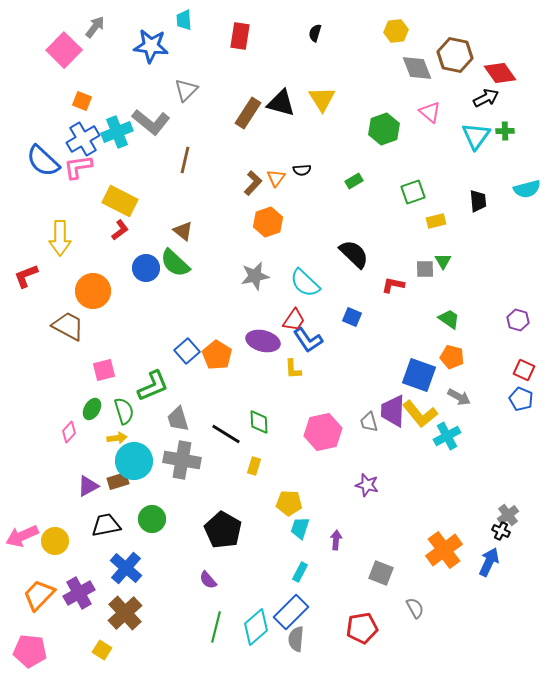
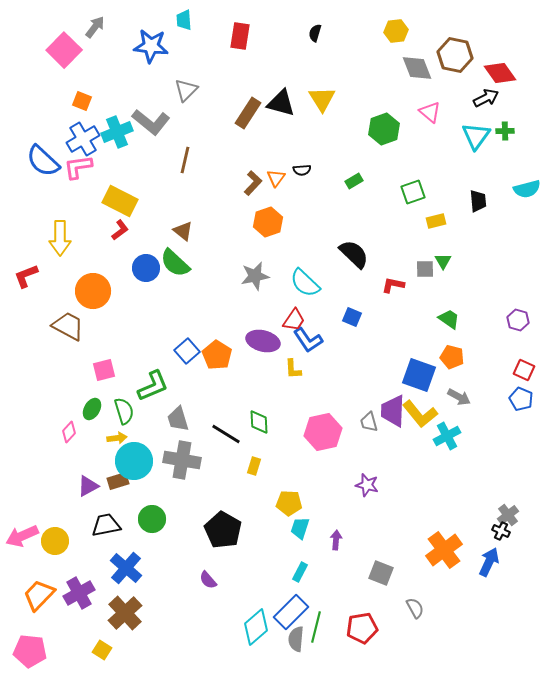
green line at (216, 627): moved 100 px right
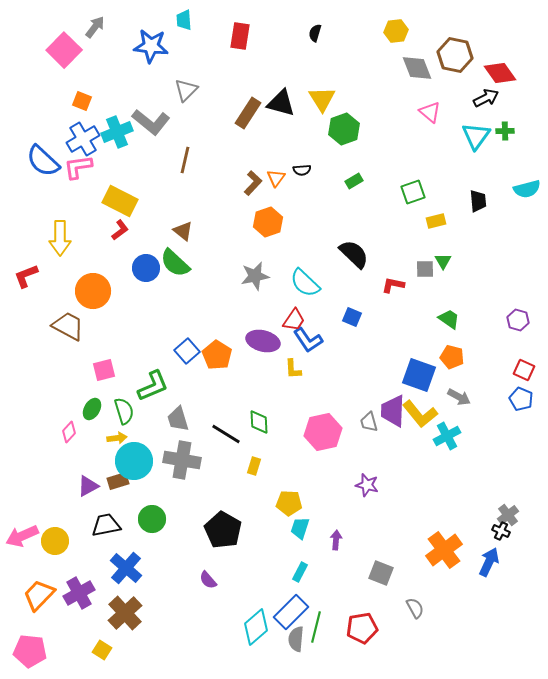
green hexagon at (384, 129): moved 40 px left
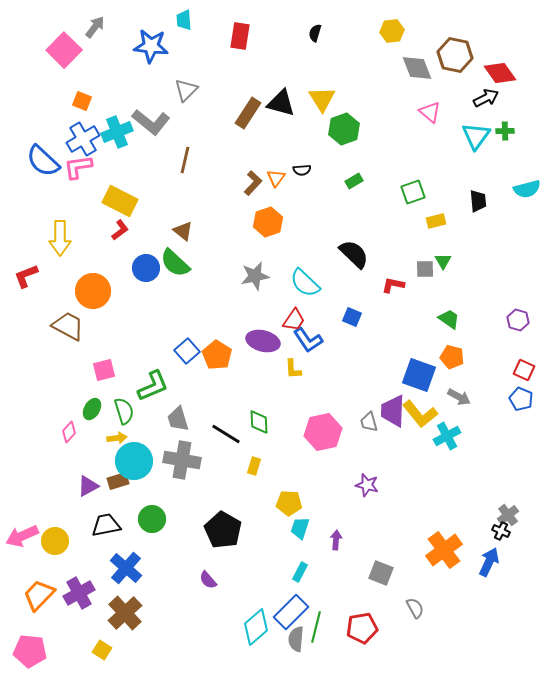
yellow hexagon at (396, 31): moved 4 px left
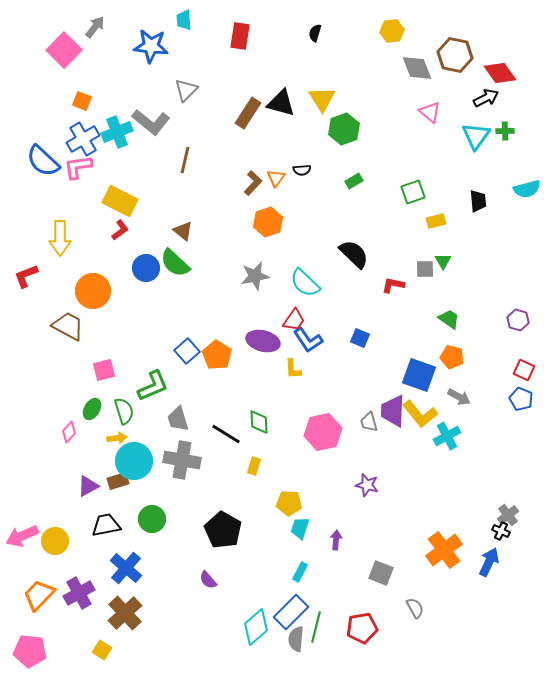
blue square at (352, 317): moved 8 px right, 21 px down
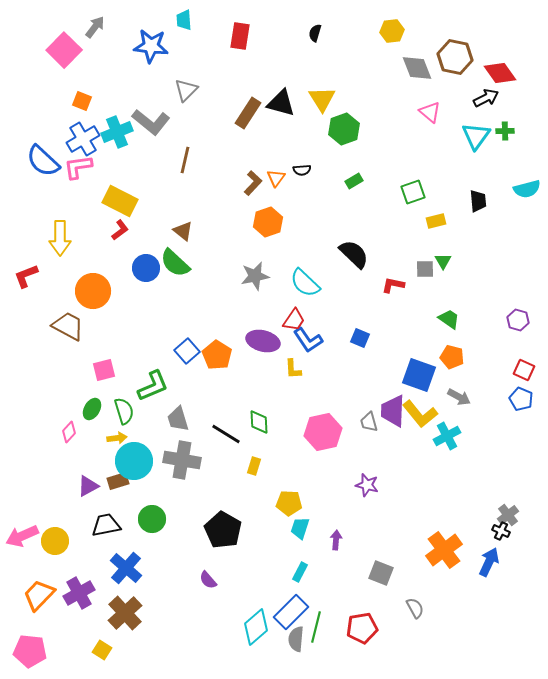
brown hexagon at (455, 55): moved 2 px down
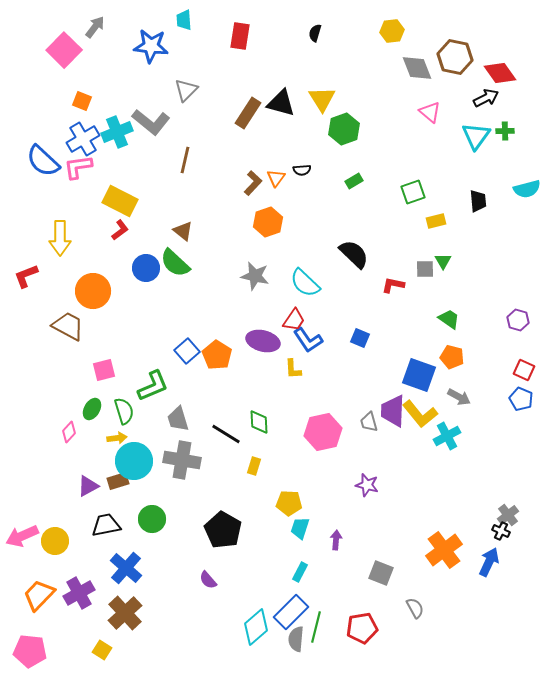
gray star at (255, 276): rotated 24 degrees clockwise
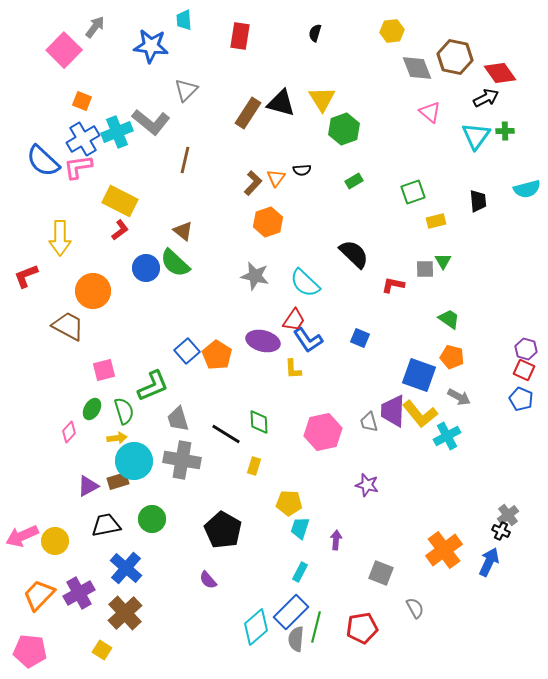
purple hexagon at (518, 320): moved 8 px right, 29 px down
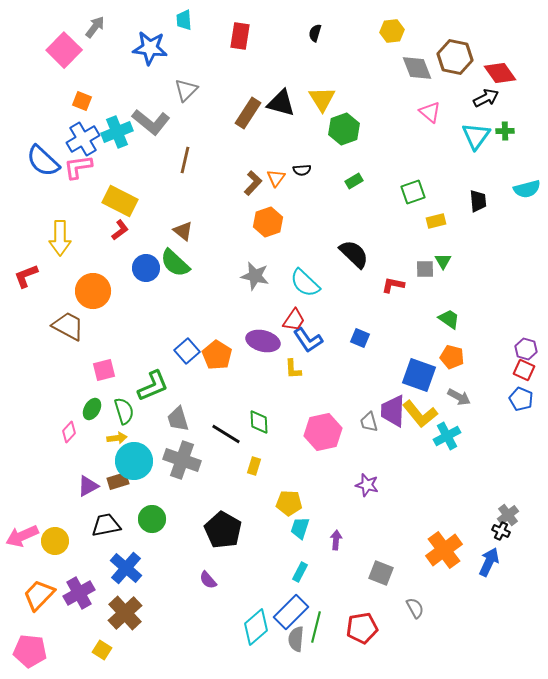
blue star at (151, 46): moved 1 px left, 2 px down
gray cross at (182, 460): rotated 9 degrees clockwise
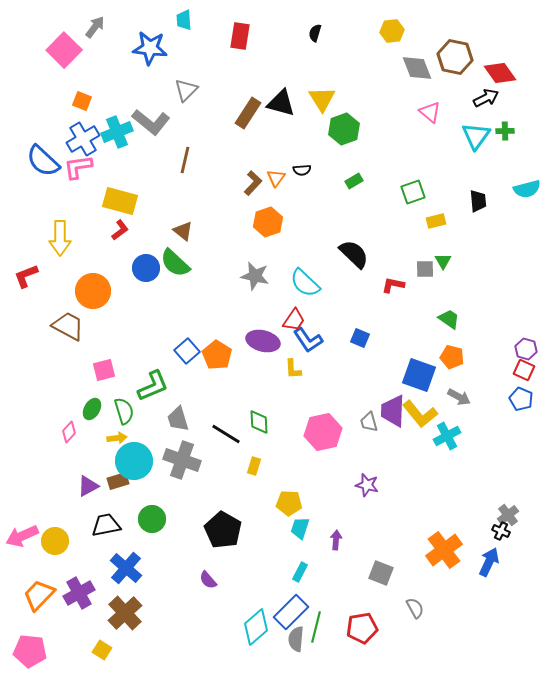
yellow rectangle at (120, 201): rotated 12 degrees counterclockwise
